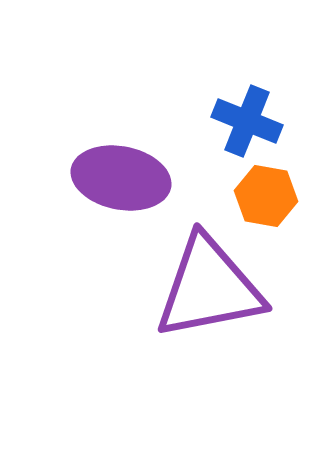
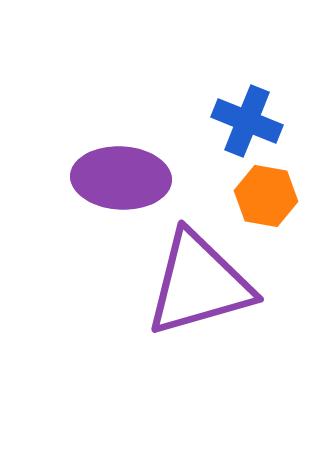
purple ellipse: rotated 8 degrees counterclockwise
purple triangle: moved 10 px left, 4 px up; rotated 5 degrees counterclockwise
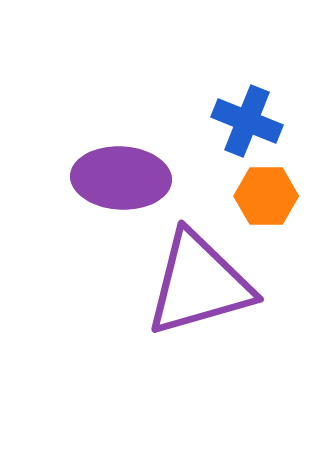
orange hexagon: rotated 10 degrees counterclockwise
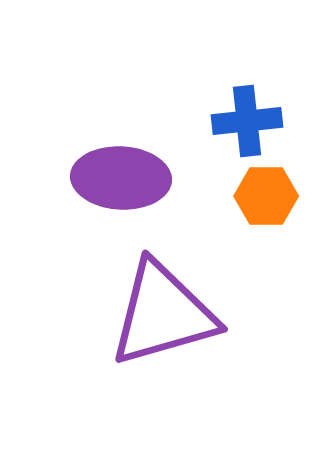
blue cross: rotated 28 degrees counterclockwise
purple triangle: moved 36 px left, 30 px down
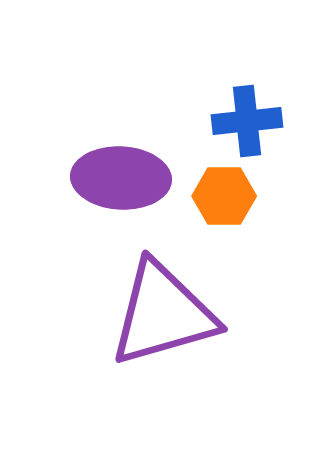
orange hexagon: moved 42 px left
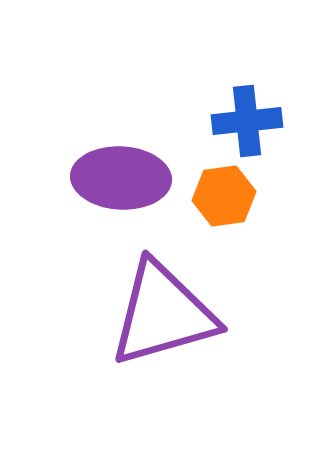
orange hexagon: rotated 8 degrees counterclockwise
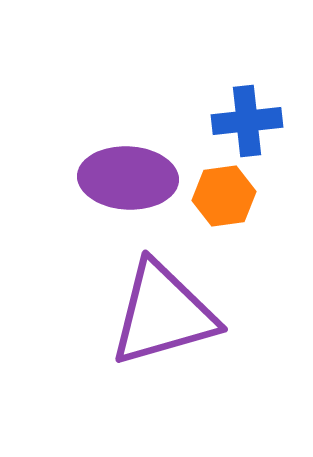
purple ellipse: moved 7 px right
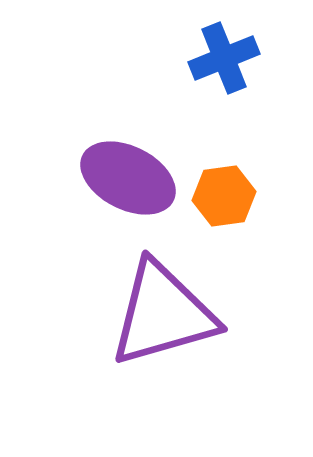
blue cross: moved 23 px left, 63 px up; rotated 16 degrees counterclockwise
purple ellipse: rotated 24 degrees clockwise
